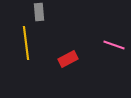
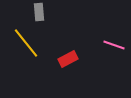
yellow line: rotated 32 degrees counterclockwise
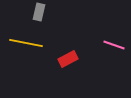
gray rectangle: rotated 18 degrees clockwise
yellow line: rotated 40 degrees counterclockwise
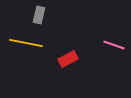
gray rectangle: moved 3 px down
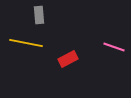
gray rectangle: rotated 18 degrees counterclockwise
pink line: moved 2 px down
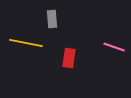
gray rectangle: moved 13 px right, 4 px down
red rectangle: moved 1 px right, 1 px up; rotated 54 degrees counterclockwise
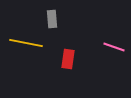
red rectangle: moved 1 px left, 1 px down
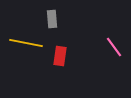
pink line: rotated 35 degrees clockwise
red rectangle: moved 8 px left, 3 px up
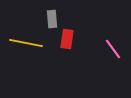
pink line: moved 1 px left, 2 px down
red rectangle: moved 7 px right, 17 px up
